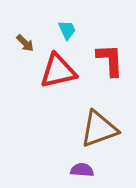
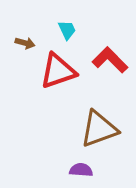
brown arrow: rotated 30 degrees counterclockwise
red L-shape: rotated 42 degrees counterclockwise
red triangle: rotated 6 degrees counterclockwise
purple semicircle: moved 1 px left
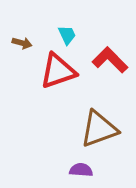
cyan trapezoid: moved 5 px down
brown arrow: moved 3 px left
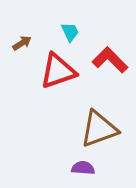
cyan trapezoid: moved 3 px right, 3 px up
brown arrow: rotated 48 degrees counterclockwise
purple semicircle: moved 2 px right, 2 px up
